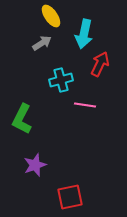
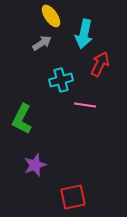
red square: moved 3 px right
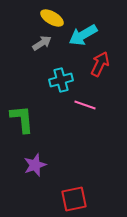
yellow ellipse: moved 1 px right, 2 px down; rotated 25 degrees counterclockwise
cyan arrow: moved 1 px left, 1 px down; rotated 48 degrees clockwise
pink line: rotated 10 degrees clockwise
green L-shape: rotated 148 degrees clockwise
red square: moved 1 px right, 2 px down
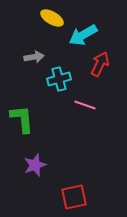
gray arrow: moved 8 px left, 14 px down; rotated 24 degrees clockwise
cyan cross: moved 2 px left, 1 px up
red square: moved 2 px up
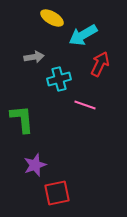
red square: moved 17 px left, 4 px up
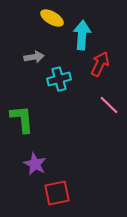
cyan arrow: moved 1 px left; rotated 124 degrees clockwise
pink line: moved 24 px right; rotated 25 degrees clockwise
purple star: moved 1 px up; rotated 25 degrees counterclockwise
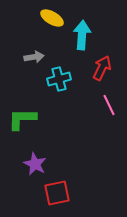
red arrow: moved 2 px right, 4 px down
pink line: rotated 20 degrees clockwise
green L-shape: rotated 84 degrees counterclockwise
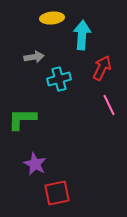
yellow ellipse: rotated 35 degrees counterclockwise
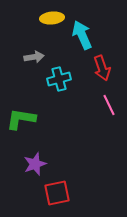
cyan arrow: rotated 28 degrees counterclockwise
red arrow: rotated 135 degrees clockwise
green L-shape: moved 1 px left; rotated 8 degrees clockwise
purple star: rotated 25 degrees clockwise
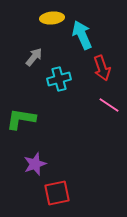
gray arrow: rotated 42 degrees counterclockwise
pink line: rotated 30 degrees counterclockwise
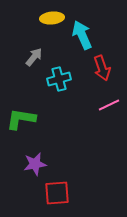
pink line: rotated 60 degrees counterclockwise
purple star: rotated 10 degrees clockwise
red square: rotated 8 degrees clockwise
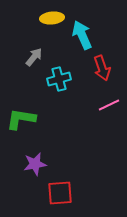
red square: moved 3 px right
